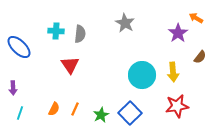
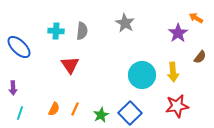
gray semicircle: moved 2 px right, 3 px up
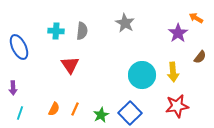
blue ellipse: rotated 20 degrees clockwise
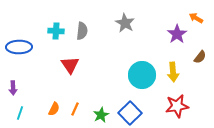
purple star: moved 1 px left, 1 px down
blue ellipse: rotated 65 degrees counterclockwise
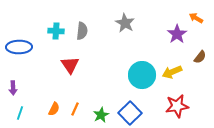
yellow arrow: moved 1 px left; rotated 72 degrees clockwise
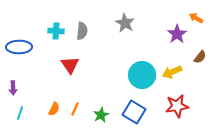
blue square: moved 4 px right, 1 px up; rotated 15 degrees counterclockwise
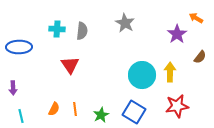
cyan cross: moved 1 px right, 2 px up
yellow arrow: moved 2 px left; rotated 114 degrees clockwise
orange line: rotated 32 degrees counterclockwise
cyan line: moved 1 px right, 3 px down; rotated 32 degrees counterclockwise
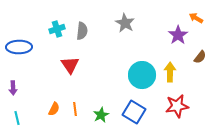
cyan cross: rotated 21 degrees counterclockwise
purple star: moved 1 px right, 1 px down
cyan line: moved 4 px left, 2 px down
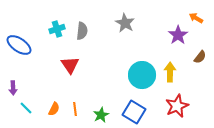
blue ellipse: moved 2 px up; rotated 35 degrees clockwise
red star: rotated 15 degrees counterclockwise
cyan line: moved 9 px right, 10 px up; rotated 32 degrees counterclockwise
